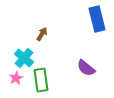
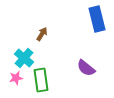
pink star: rotated 16 degrees clockwise
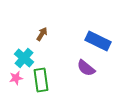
blue rectangle: moved 1 px right, 22 px down; rotated 50 degrees counterclockwise
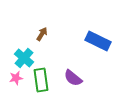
purple semicircle: moved 13 px left, 10 px down
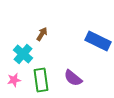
cyan cross: moved 1 px left, 4 px up
pink star: moved 2 px left, 2 px down
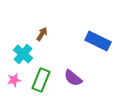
green rectangle: rotated 30 degrees clockwise
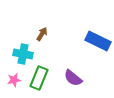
cyan cross: rotated 30 degrees counterclockwise
green rectangle: moved 2 px left, 2 px up
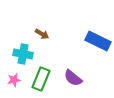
brown arrow: rotated 88 degrees clockwise
green rectangle: moved 2 px right, 1 px down
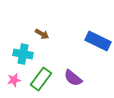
green rectangle: rotated 15 degrees clockwise
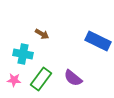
pink star: rotated 16 degrees clockwise
